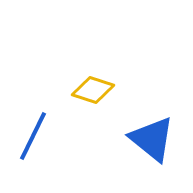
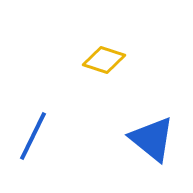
yellow diamond: moved 11 px right, 30 px up
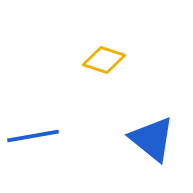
blue line: rotated 54 degrees clockwise
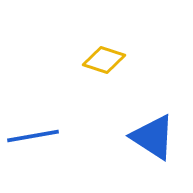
blue triangle: moved 1 px right, 2 px up; rotated 6 degrees counterclockwise
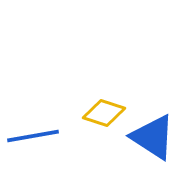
yellow diamond: moved 53 px down
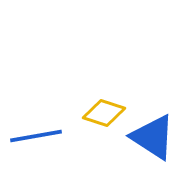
blue line: moved 3 px right
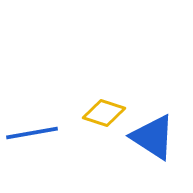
blue line: moved 4 px left, 3 px up
